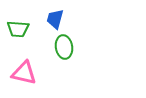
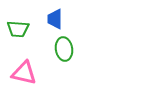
blue trapezoid: rotated 15 degrees counterclockwise
green ellipse: moved 2 px down
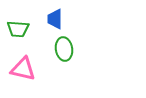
pink triangle: moved 1 px left, 4 px up
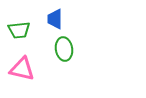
green trapezoid: moved 1 px right, 1 px down; rotated 10 degrees counterclockwise
pink triangle: moved 1 px left
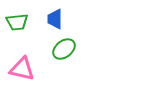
green trapezoid: moved 2 px left, 8 px up
green ellipse: rotated 60 degrees clockwise
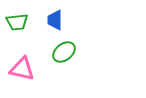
blue trapezoid: moved 1 px down
green ellipse: moved 3 px down
